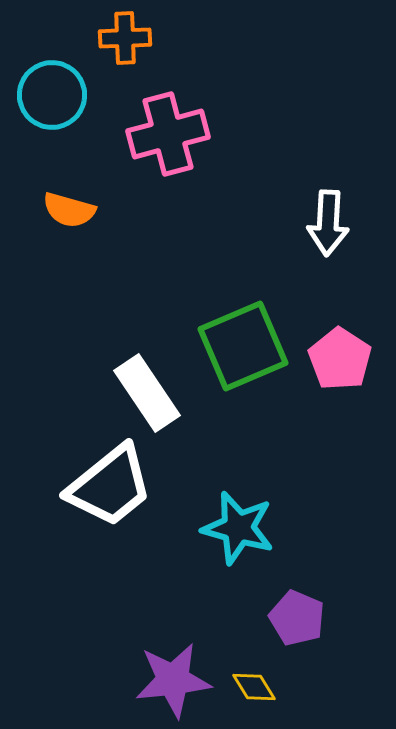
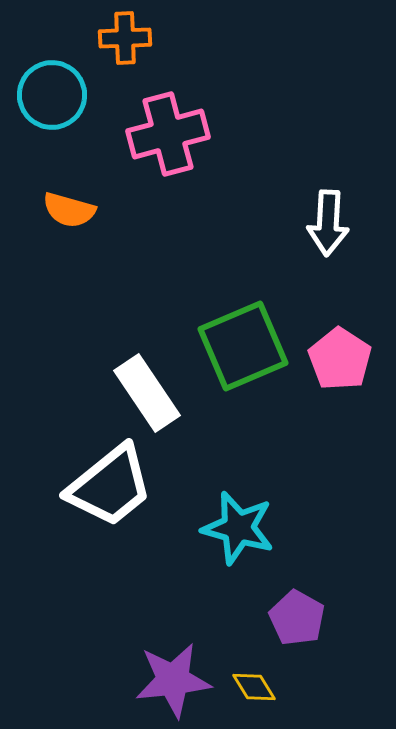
purple pentagon: rotated 6 degrees clockwise
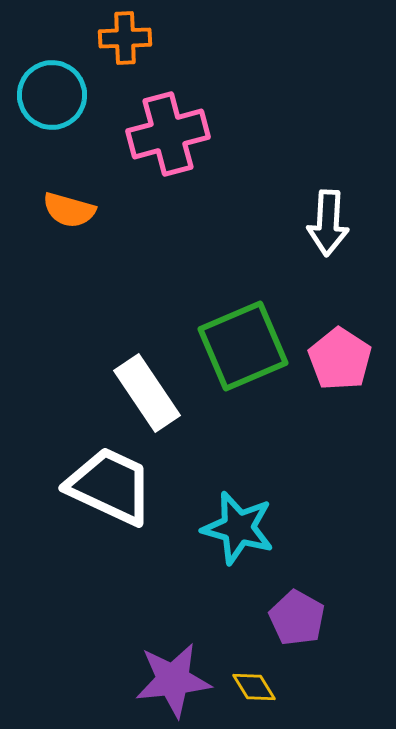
white trapezoid: rotated 116 degrees counterclockwise
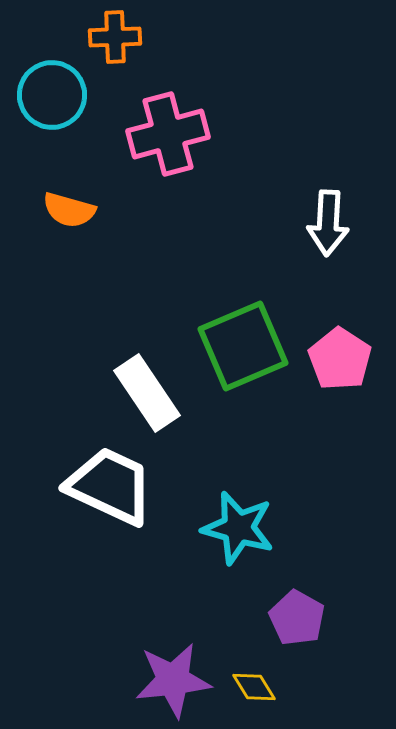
orange cross: moved 10 px left, 1 px up
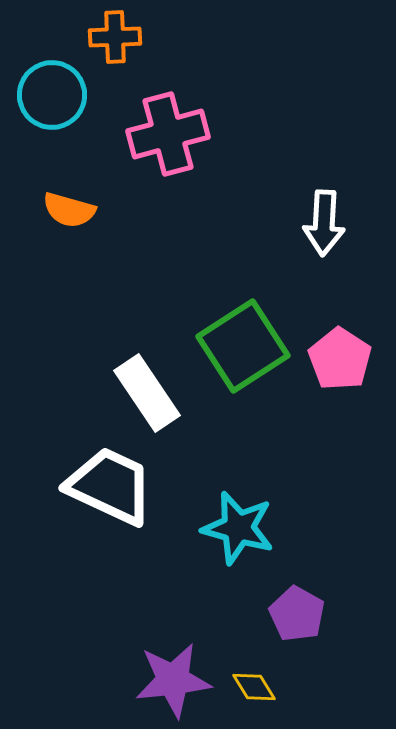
white arrow: moved 4 px left
green square: rotated 10 degrees counterclockwise
purple pentagon: moved 4 px up
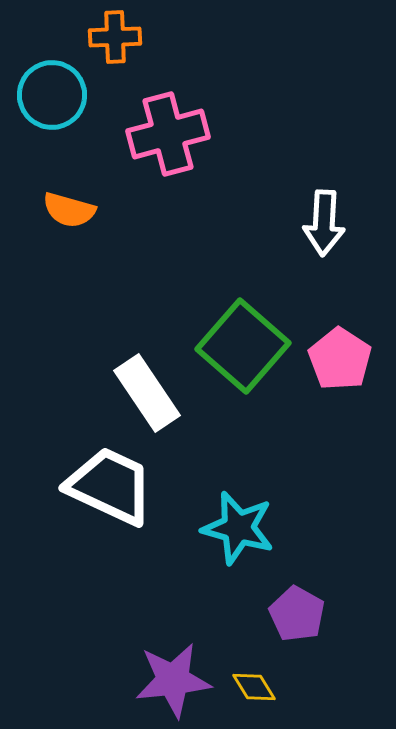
green square: rotated 16 degrees counterclockwise
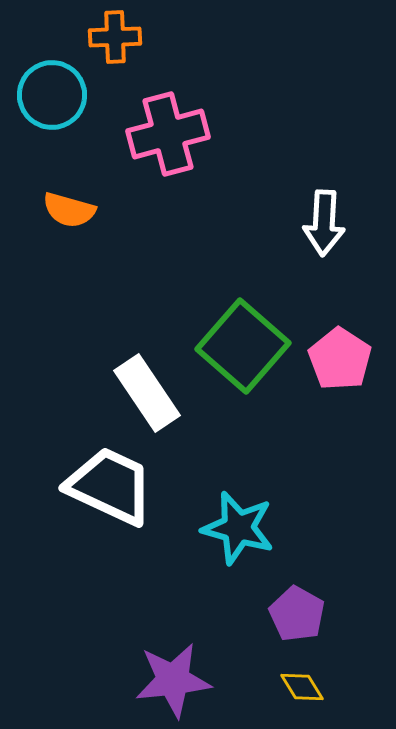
yellow diamond: moved 48 px right
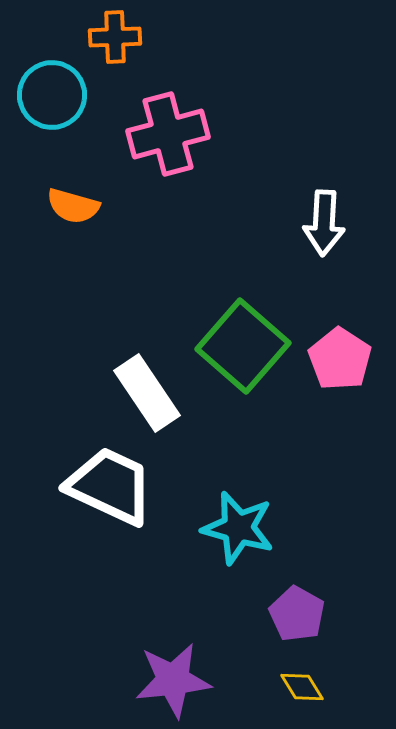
orange semicircle: moved 4 px right, 4 px up
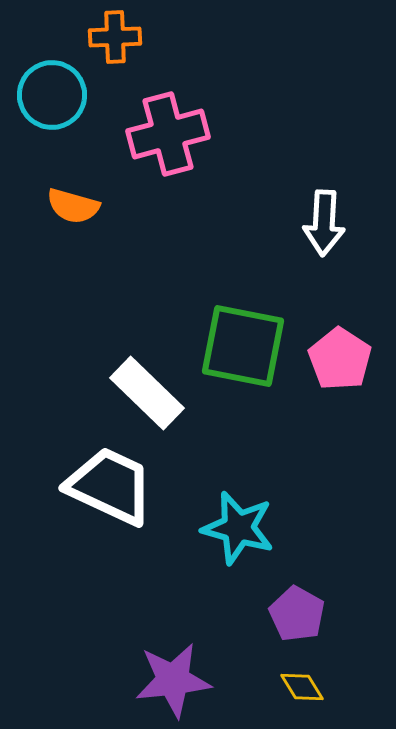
green square: rotated 30 degrees counterclockwise
white rectangle: rotated 12 degrees counterclockwise
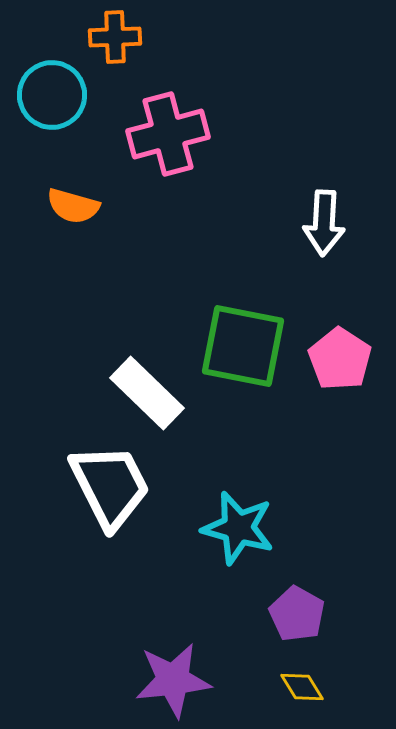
white trapezoid: rotated 38 degrees clockwise
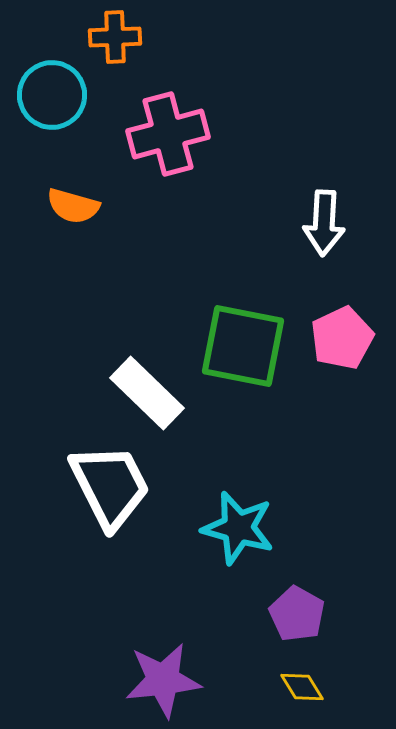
pink pentagon: moved 2 px right, 21 px up; rotated 14 degrees clockwise
purple star: moved 10 px left
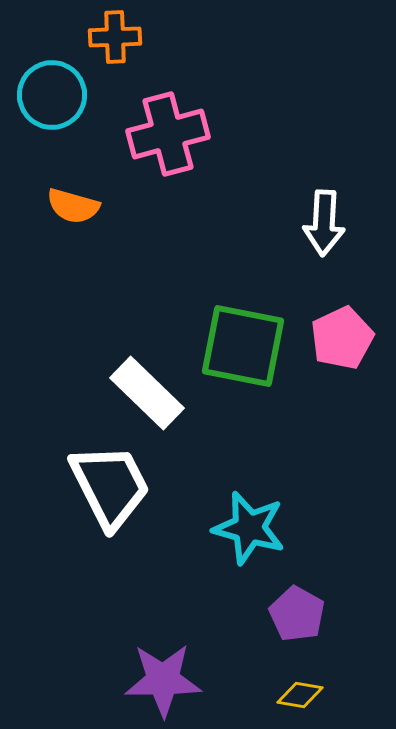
cyan star: moved 11 px right
purple star: rotated 6 degrees clockwise
yellow diamond: moved 2 px left, 8 px down; rotated 48 degrees counterclockwise
